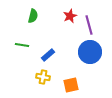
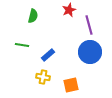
red star: moved 1 px left, 6 px up
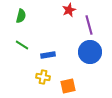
green semicircle: moved 12 px left
green line: rotated 24 degrees clockwise
blue rectangle: rotated 32 degrees clockwise
orange square: moved 3 px left, 1 px down
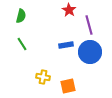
red star: rotated 16 degrees counterclockwise
green line: moved 1 px up; rotated 24 degrees clockwise
blue rectangle: moved 18 px right, 10 px up
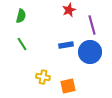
red star: rotated 16 degrees clockwise
purple line: moved 3 px right
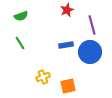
red star: moved 2 px left
green semicircle: rotated 56 degrees clockwise
green line: moved 2 px left, 1 px up
yellow cross: rotated 32 degrees counterclockwise
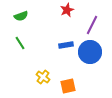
purple line: rotated 42 degrees clockwise
yellow cross: rotated 32 degrees counterclockwise
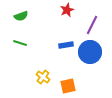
green line: rotated 40 degrees counterclockwise
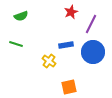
red star: moved 4 px right, 2 px down
purple line: moved 1 px left, 1 px up
green line: moved 4 px left, 1 px down
blue circle: moved 3 px right
yellow cross: moved 6 px right, 16 px up
orange square: moved 1 px right, 1 px down
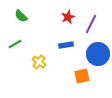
red star: moved 3 px left, 5 px down
green semicircle: rotated 64 degrees clockwise
green line: moved 1 px left; rotated 48 degrees counterclockwise
blue circle: moved 5 px right, 2 px down
yellow cross: moved 10 px left, 1 px down
orange square: moved 13 px right, 11 px up
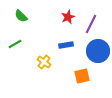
blue circle: moved 3 px up
yellow cross: moved 5 px right
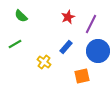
blue rectangle: moved 2 px down; rotated 40 degrees counterclockwise
